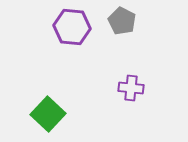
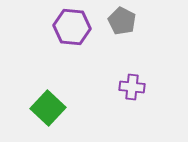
purple cross: moved 1 px right, 1 px up
green square: moved 6 px up
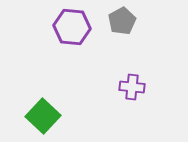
gray pentagon: rotated 16 degrees clockwise
green square: moved 5 px left, 8 px down
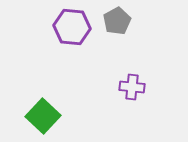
gray pentagon: moved 5 px left
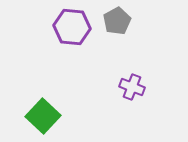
purple cross: rotated 15 degrees clockwise
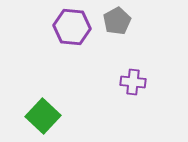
purple cross: moved 1 px right, 5 px up; rotated 15 degrees counterclockwise
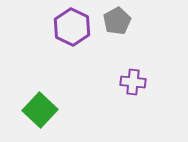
purple hexagon: rotated 21 degrees clockwise
green square: moved 3 px left, 6 px up
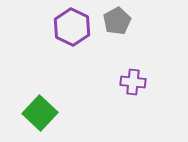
green square: moved 3 px down
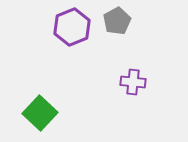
purple hexagon: rotated 12 degrees clockwise
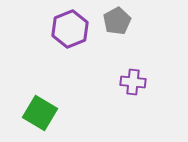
purple hexagon: moved 2 px left, 2 px down
green square: rotated 12 degrees counterclockwise
